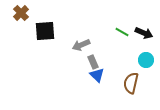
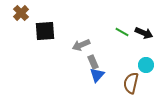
cyan circle: moved 5 px down
blue triangle: rotated 28 degrees clockwise
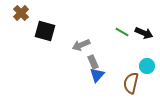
black square: rotated 20 degrees clockwise
cyan circle: moved 1 px right, 1 px down
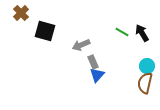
black arrow: moved 2 px left; rotated 144 degrees counterclockwise
brown semicircle: moved 14 px right
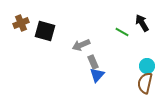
brown cross: moved 10 px down; rotated 21 degrees clockwise
black arrow: moved 10 px up
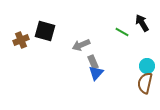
brown cross: moved 17 px down
blue triangle: moved 1 px left, 2 px up
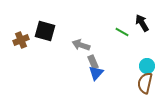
gray arrow: rotated 42 degrees clockwise
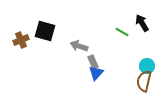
gray arrow: moved 2 px left, 1 px down
brown semicircle: moved 1 px left, 2 px up
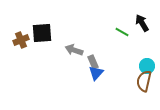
black square: moved 3 px left, 2 px down; rotated 20 degrees counterclockwise
gray arrow: moved 5 px left, 4 px down
